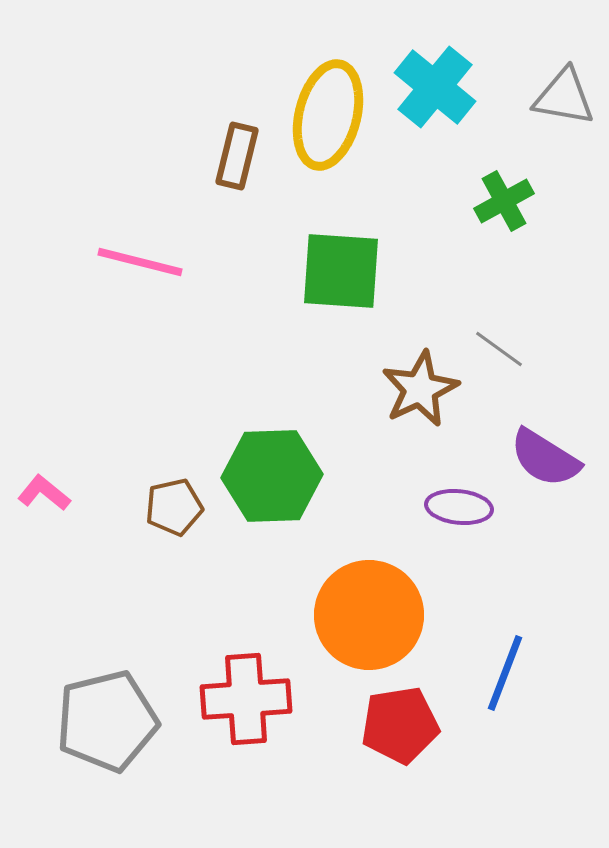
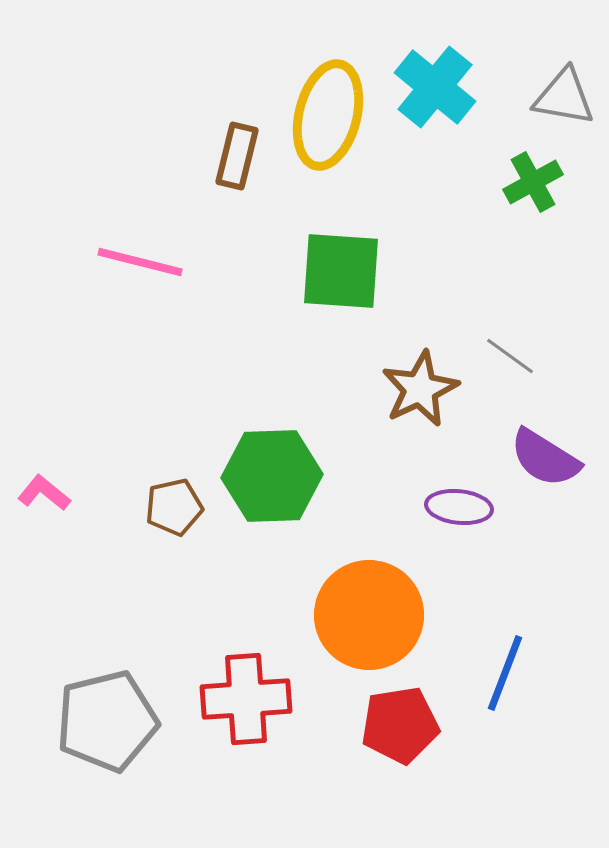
green cross: moved 29 px right, 19 px up
gray line: moved 11 px right, 7 px down
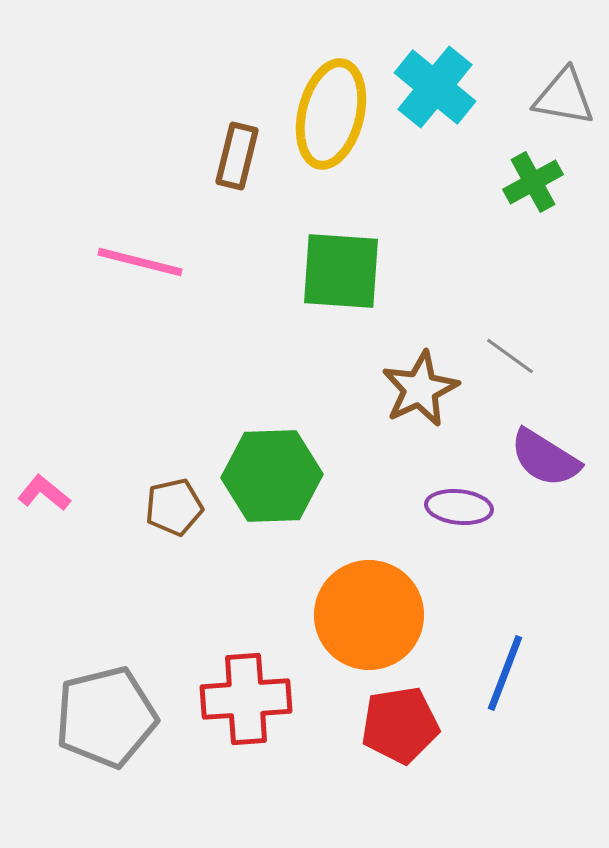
yellow ellipse: moved 3 px right, 1 px up
gray pentagon: moved 1 px left, 4 px up
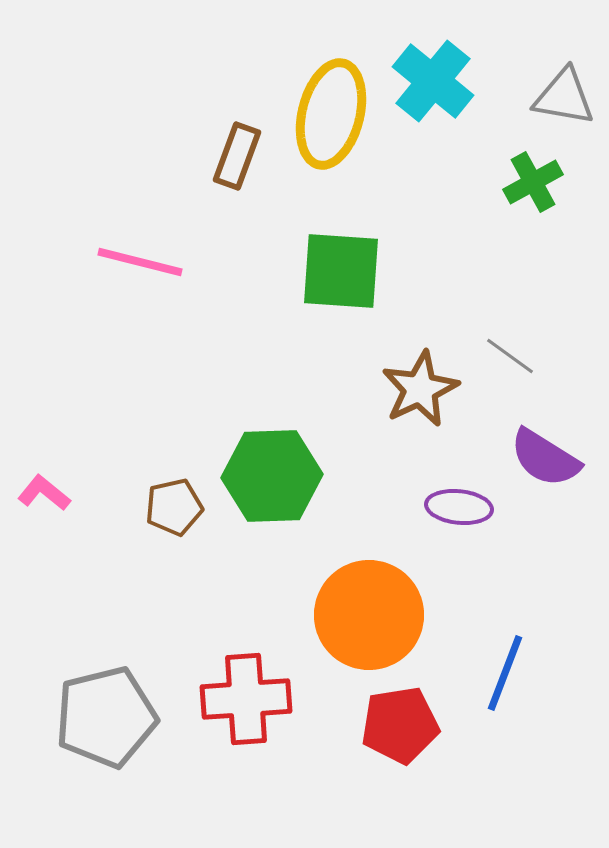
cyan cross: moved 2 px left, 6 px up
brown rectangle: rotated 6 degrees clockwise
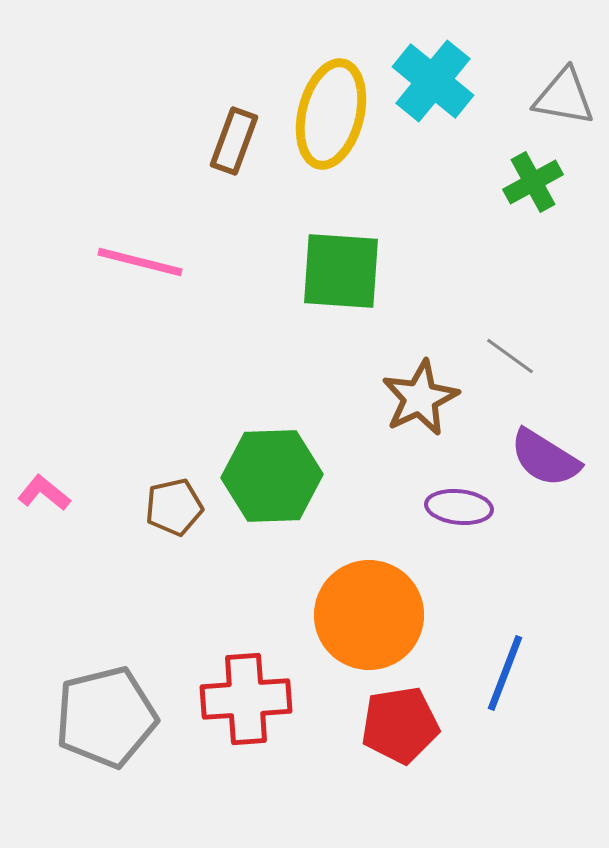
brown rectangle: moved 3 px left, 15 px up
brown star: moved 9 px down
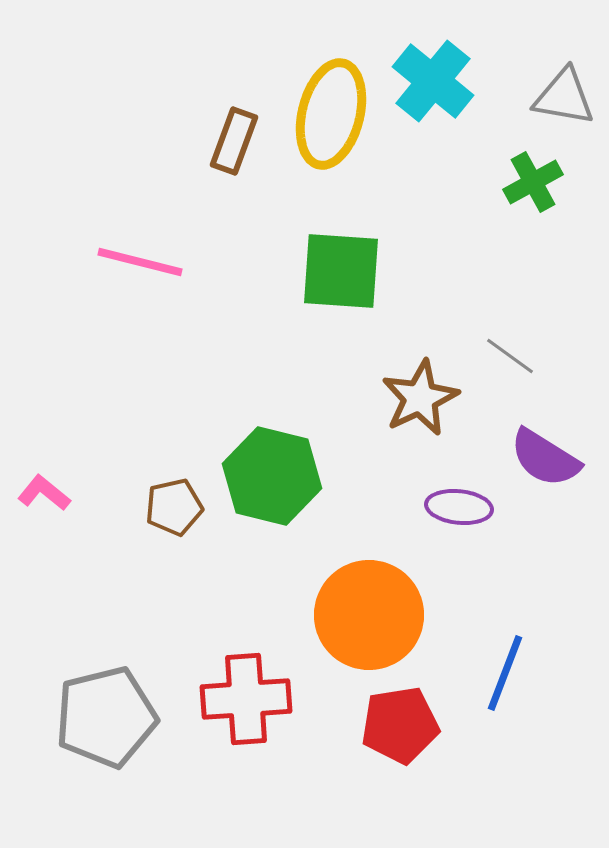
green hexagon: rotated 16 degrees clockwise
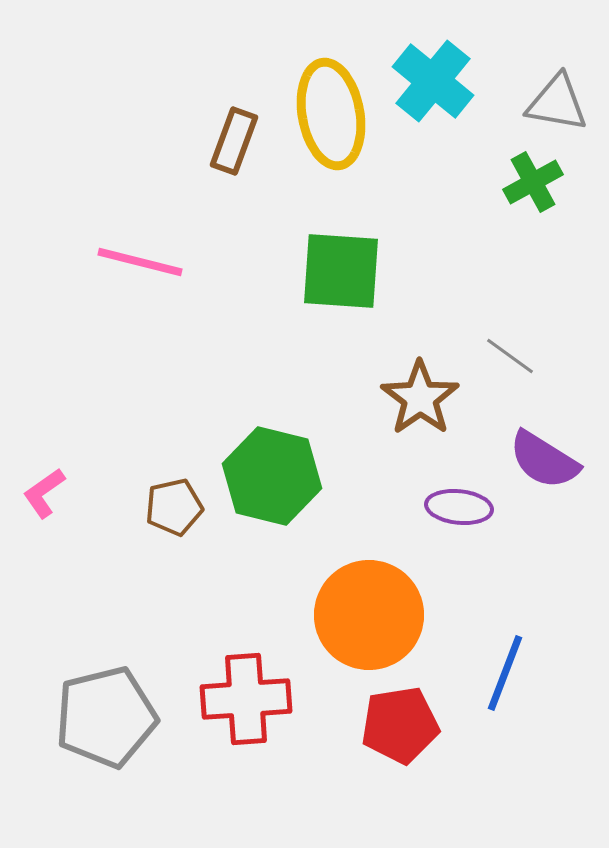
gray triangle: moved 7 px left, 6 px down
yellow ellipse: rotated 24 degrees counterclockwise
brown star: rotated 10 degrees counterclockwise
purple semicircle: moved 1 px left, 2 px down
pink L-shape: rotated 74 degrees counterclockwise
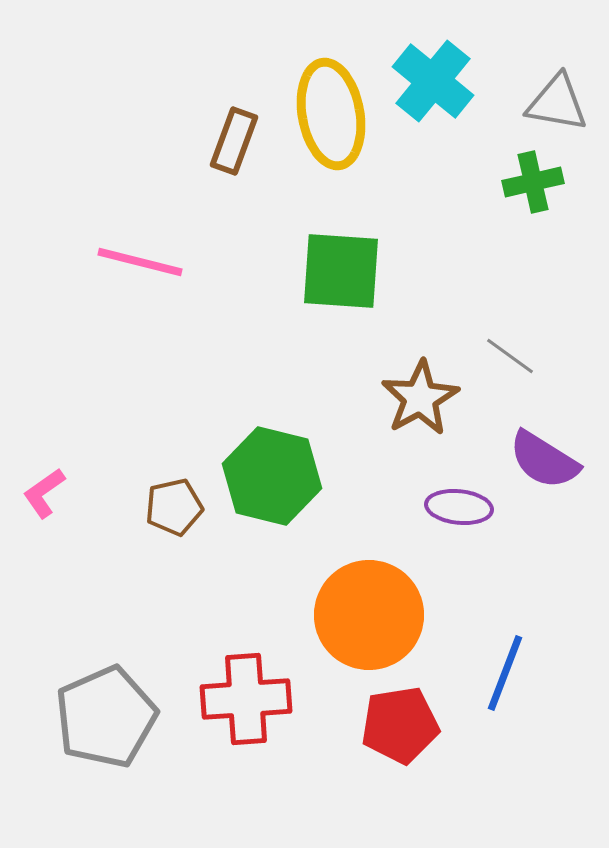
green cross: rotated 16 degrees clockwise
brown star: rotated 6 degrees clockwise
gray pentagon: rotated 10 degrees counterclockwise
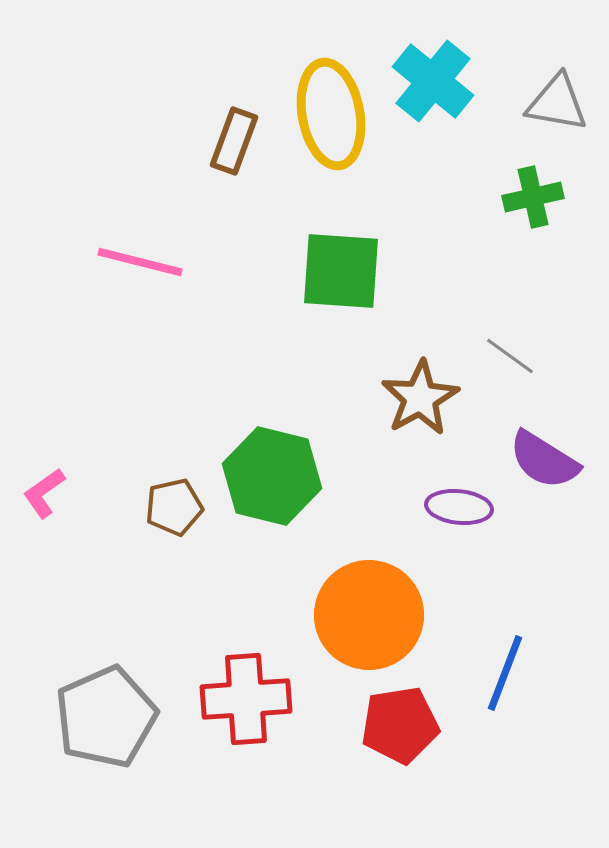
green cross: moved 15 px down
